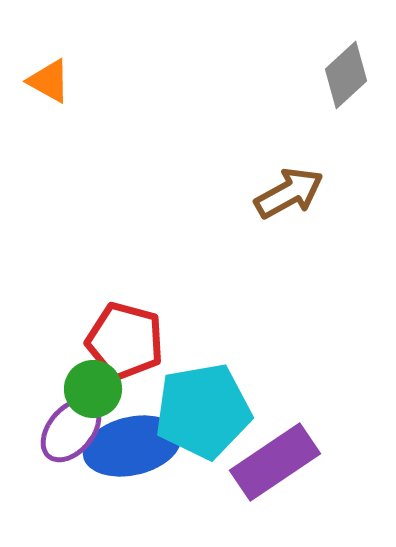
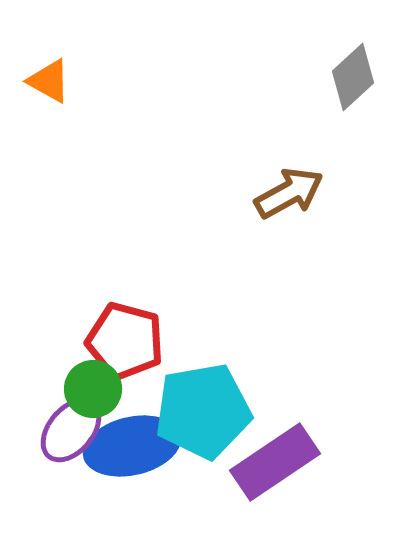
gray diamond: moved 7 px right, 2 px down
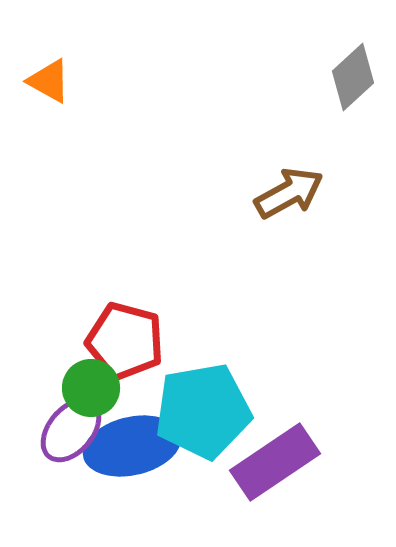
green circle: moved 2 px left, 1 px up
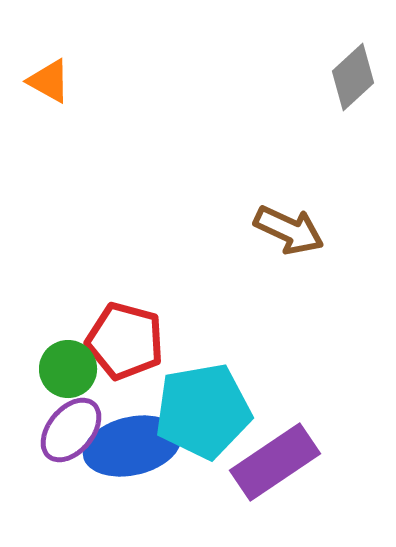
brown arrow: moved 37 px down; rotated 54 degrees clockwise
green circle: moved 23 px left, 19 px up
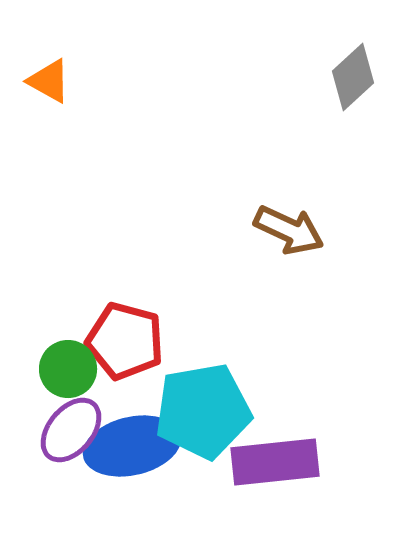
purple rectangle: rotated 28 degrees clockwise
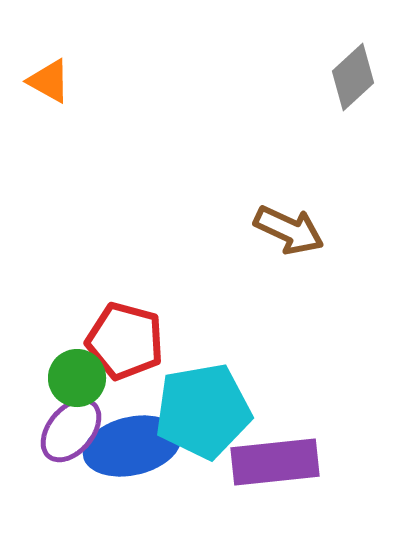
green circle: moved 9 px right, 9 px down
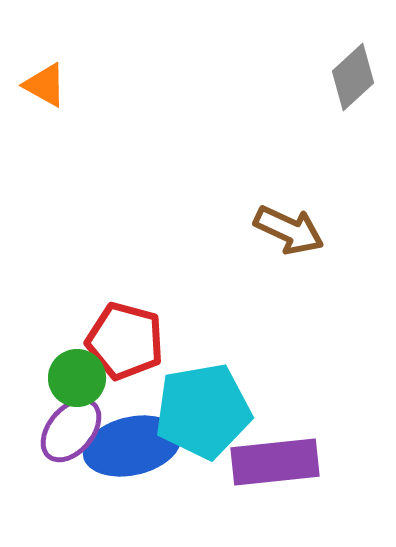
orange triangle: moved 4 px left, 4 px down
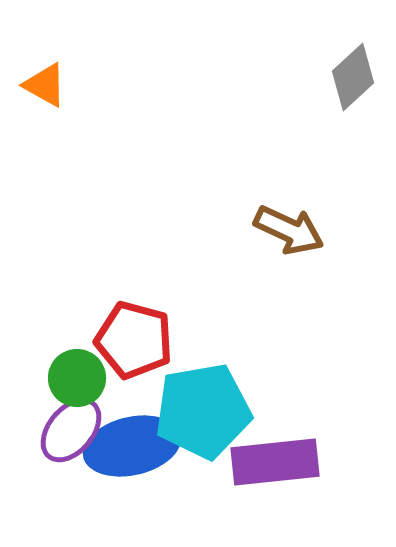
red pentagon: moved 9 px right, 1 px up
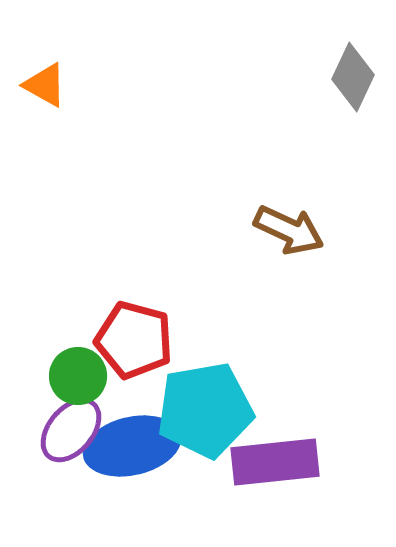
gray diamond: rotated 22 degrees counterclockwise
green circle: moved 1 px right, 2 px up
cyan pentagon: moved 2 px right, 1 px up
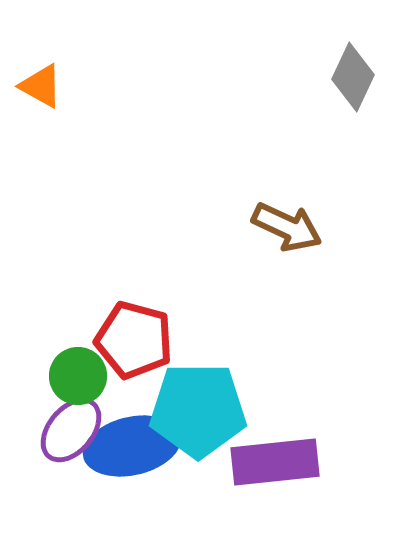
orange triangle: moved 4 px left, 1 px down
brown arrow: moved 2 px left, 3 px up
cyan pentagon: moved 7 px left; rotated 10 degrees clockwise
